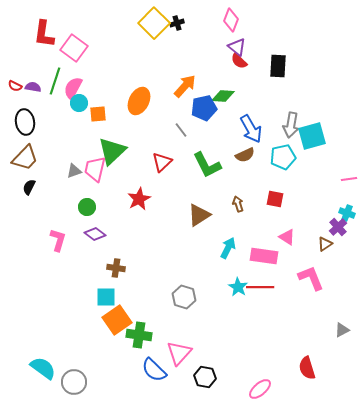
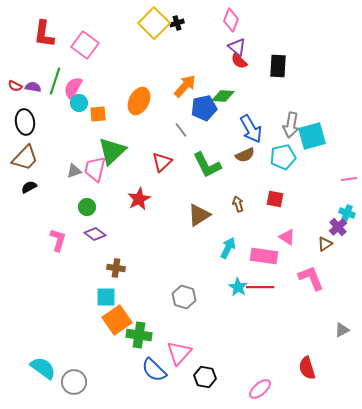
pink square at (74, 48): moved 11 px right, 3 px up
black semicircle at (29, 187): rotated 35 degrees clockwise
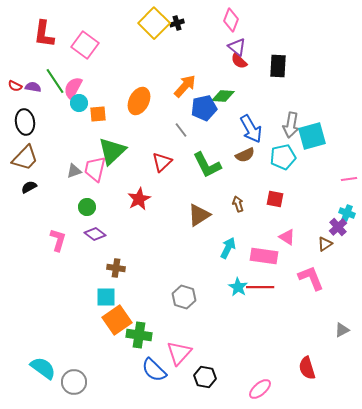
green line at (55, 81): rotated 52 degrees counterclockwise
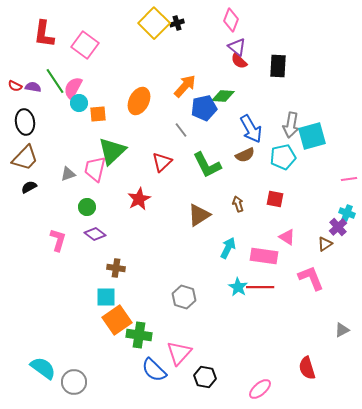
gray triangle at (74, 171): moved 6 px left, 3 px down
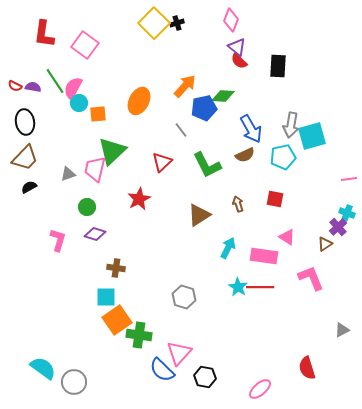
purple diamond at (95, 234): rotated 20 degrees counterclockwise
blue semicircle at (154, 370): moved 8 px right
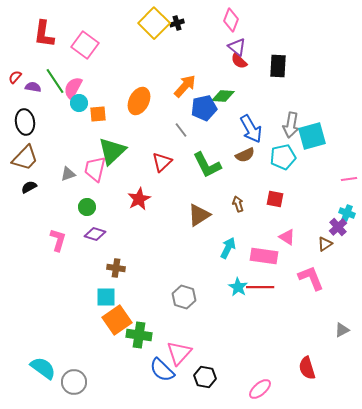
red semicircle at (15, 86): moved 9 px up; rotated 104 degrees clockwise
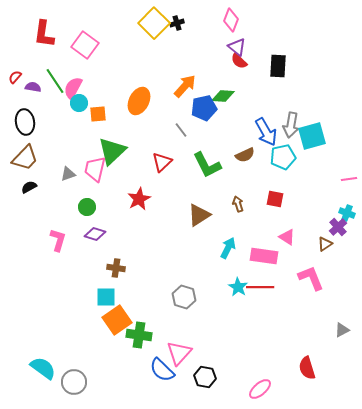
blue arrow at (251, 129): moved 15 px right, 3 px down
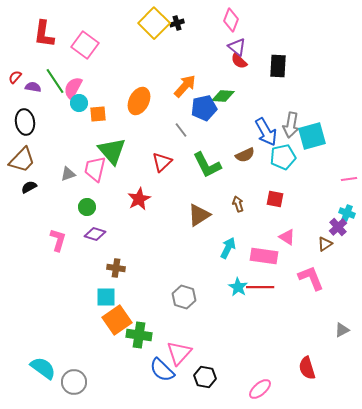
green triangle at (112, 151): rotated 28 degrees counterclockwise
brown trapezoid at (25, 158): moved 3 px left, 2 px down
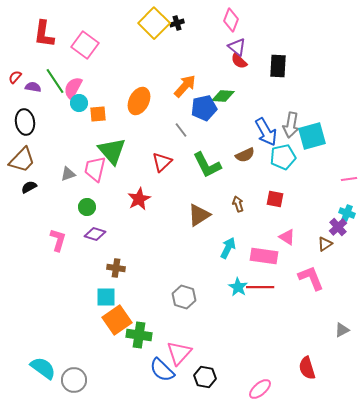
gray circle at (74, 382): moved 2 px up
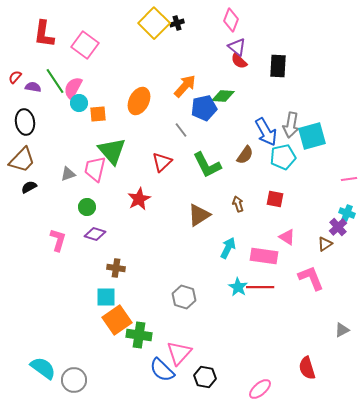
brown semicircle at (245, 155): rotated 30 degrees counterclockwise
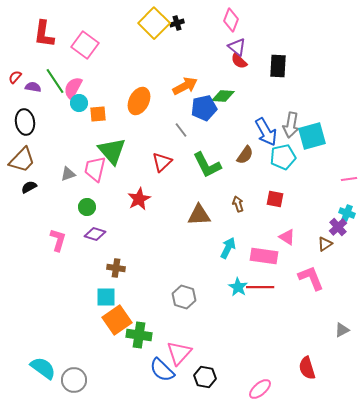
orange arrow at (185, 86): rotated 20 degrees clockwise
brown triangle at (199, 215): rotated 30 degrees clockwise
